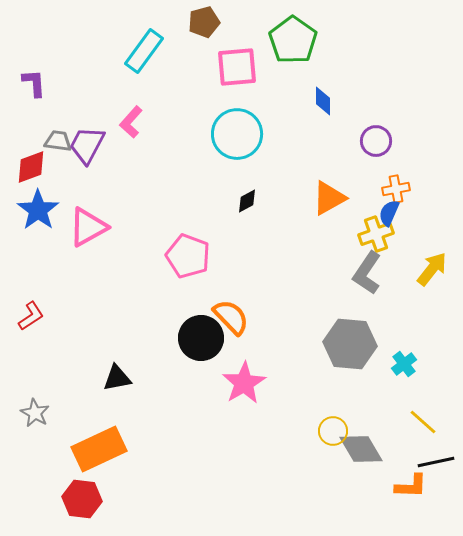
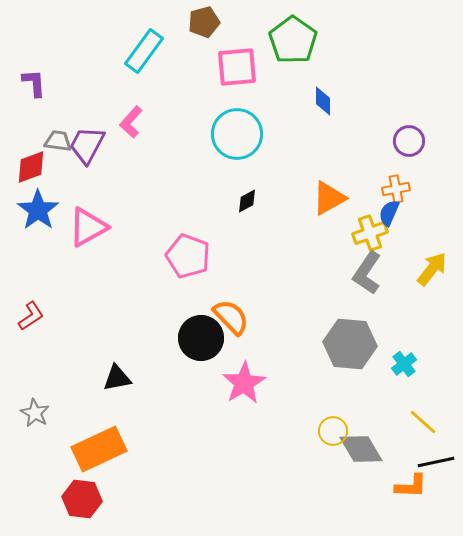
purple circle: moved 33 px right
yellow cross: moved 6 px left, 1 px up
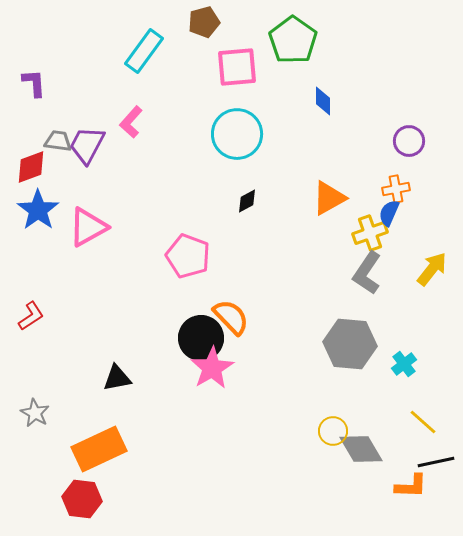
pink star: moved 32 px left, 15 px up
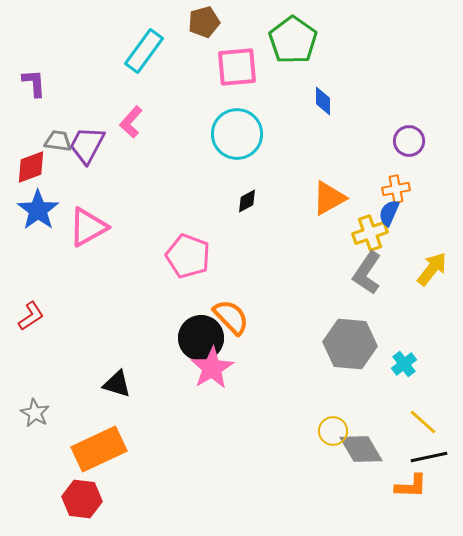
black triangle: moved 6 px down; rotated 28 degrees clockwise
black line: moved 7 px left, 5 px up
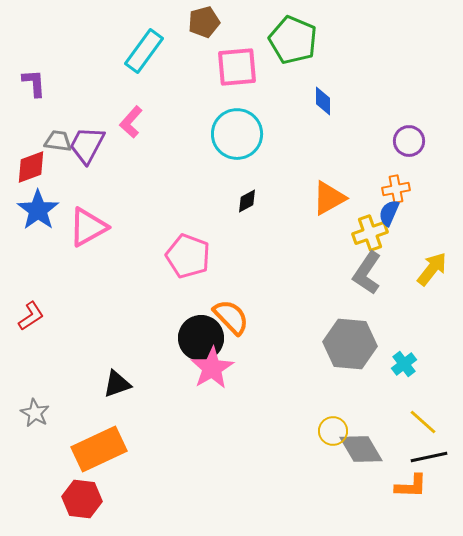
green pentagon: rotated 12 degrees counterclockwise
black triangle: rotated 36 degrees counterclockwise
